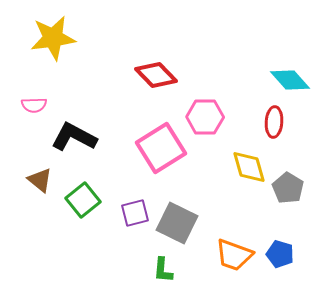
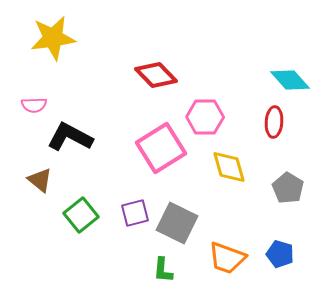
black L-shape: moved 4 px left
yellow diamond: moved 20 px left
green square: moved 2 px left, 15 px down
orange trapezoid: moved 7 px left, 3 px down
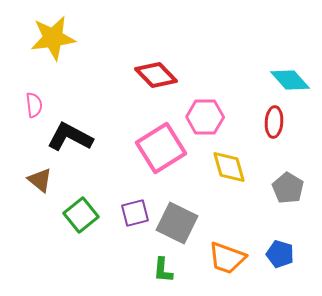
pink semicircle: rotated 95 degrees counterclockwise
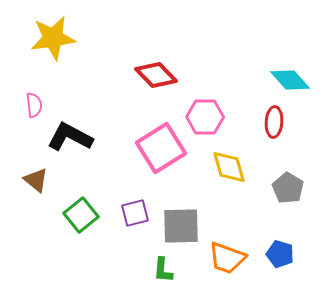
brown triangle: moved 4 px left
gray square: moved 4 px right, 3 px down; rotated 27 degrees counterclockwise
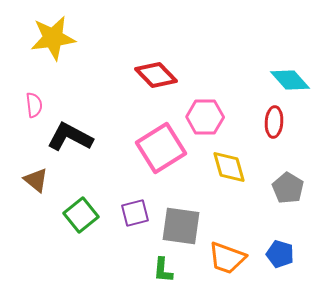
gray square: rotated 9 degrees clockwise
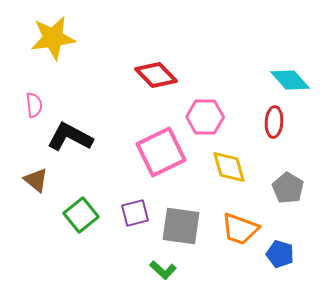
pink square: moved 4 px down; rotated 6 degrees clockwise
orange trapezoid: moved 13 px right, 29 px up
green L-shape: rotated 52 degrees counterclockwise
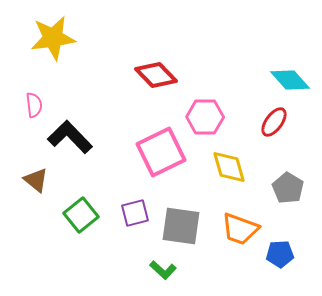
red ellipse: rotated 32 degrees clockwise
black L-shape: rotated 18 degrees clockwise
blue pentagon: rotated 20 degrees counterclockwise
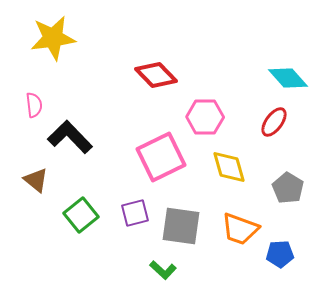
cyan diamond: moved 2 px left, 2 px up
pink square: moved 5 px down
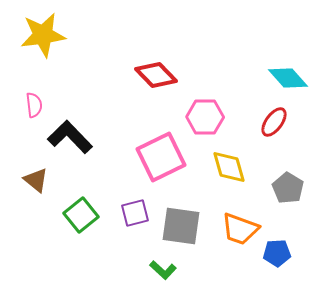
yellow star: moved 10 px left, 3 px up
blue pentagon: moved 3 px left, 1 px up
